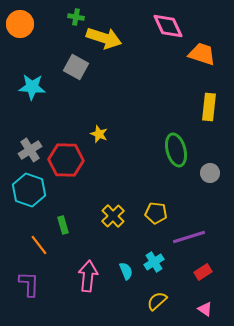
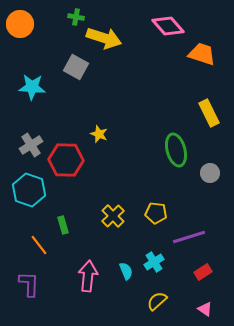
pink diamond: rotated 16 degrees counterclockwise
yellow rectangle: moved 6 px down; rotated 32 degrees counterclockwise
gray cross: moved 1 px right, 5 px up
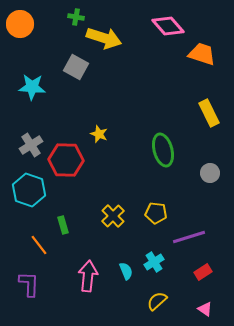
green ellipse: moved 13 px left
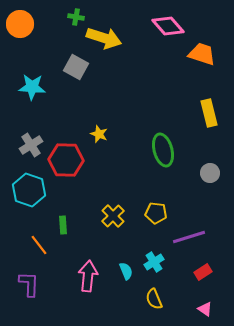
yellow rectangle: rotated 12 degrees clockwise
green rectangle: rotated 12 degrees clockwise
yellow semicircle: moved 3 px left, 2 px up; rotated 70 degrees counterclockwise
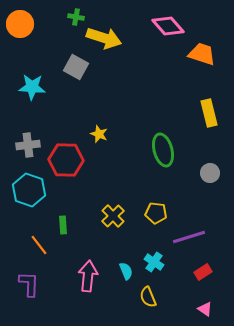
gray cross: moved 3 px left; rotated 25 degrees clockwise
cyan cross: rotated 24 degrees counterclockwise
yellow semicircle: moved 6 px left, 2 px up
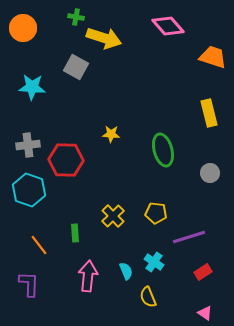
orange circle: moved 3 px right, 4 px down
orange trapezoid: moved 11 px right, 3 px down
yellow star: moved 12 px right; rotated 18 degrees counterclockwise
green rectangle: moved 12 px right, 8 px down
pink triangle: moved 4 px down
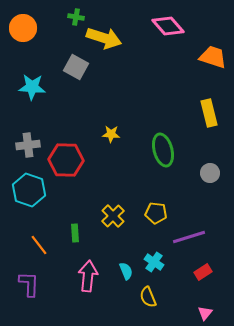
pink triangle: rotated 35 degrees clockwise
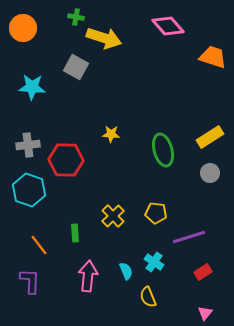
yellow rectangle: moved 1 px right, 24 px down; rotated 72 degrees clockwise
purple L-shape: moved 1 px right, 3 px up
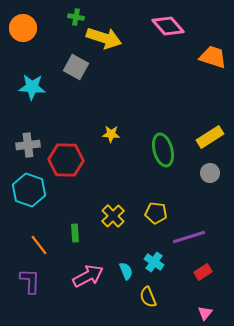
pink arrow: rotated 56 degrees clockwise
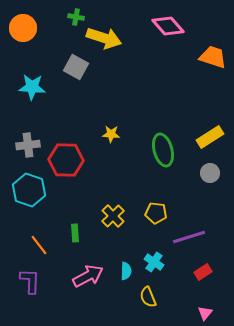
cyan semicircle: rotated 24 degrees clockwise
